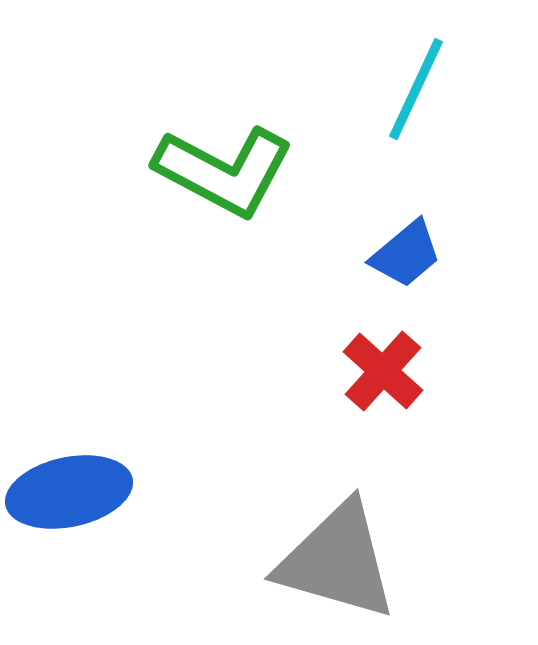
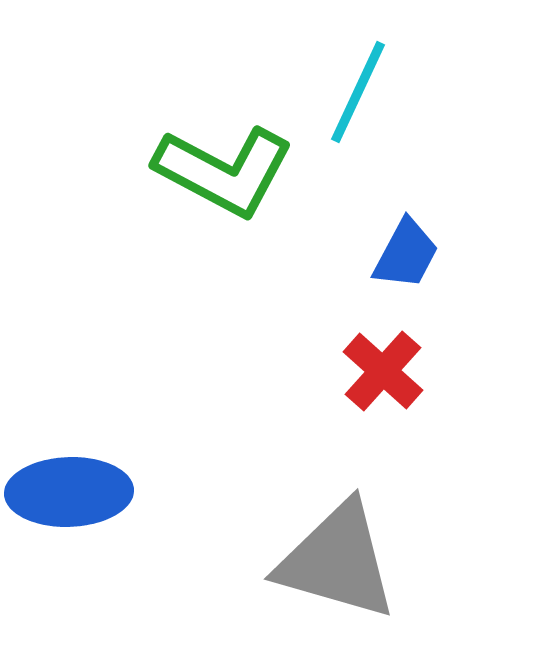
cyan line: moved 58 px left, 3 px down
blue trapezoid: rotated 22 degrees counterclockwise
blue ellipse: rotated 10 degrees clockwise
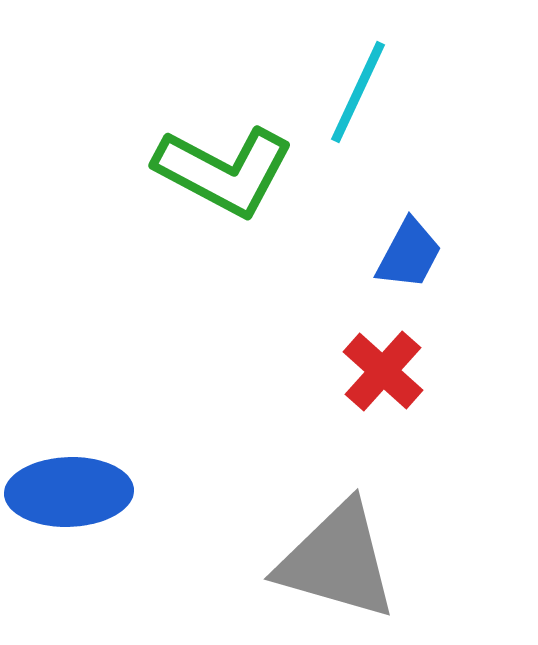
blue trapezoid: moved 3 px right
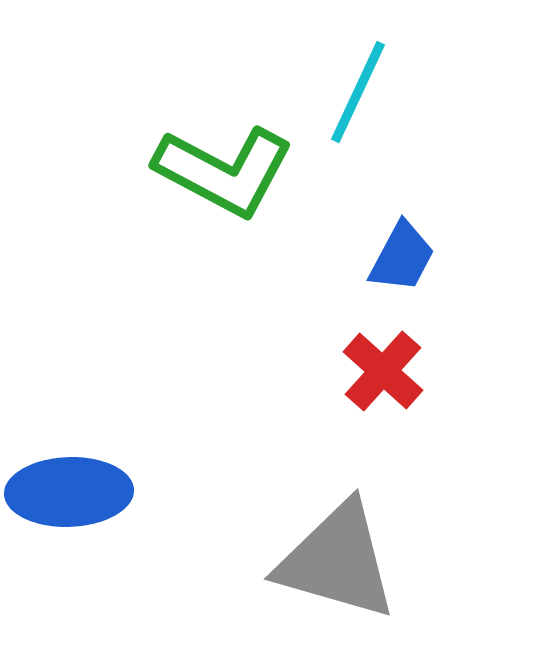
blue trapezoid: moved 7 px left, 3 px down
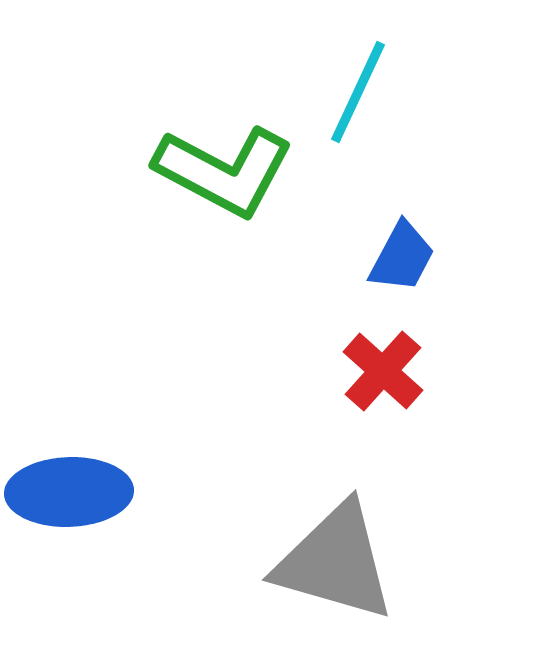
gray triangle: moved 2 px left, 1 px down
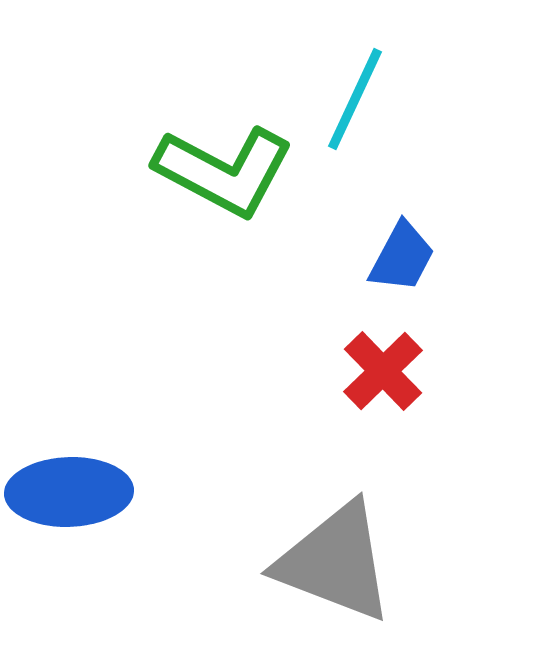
cyan line: moved 3 px left, 7 px down
red cross: rotated 4 degrees clockwise
gray triangle: rotated 5 degrees clockwise
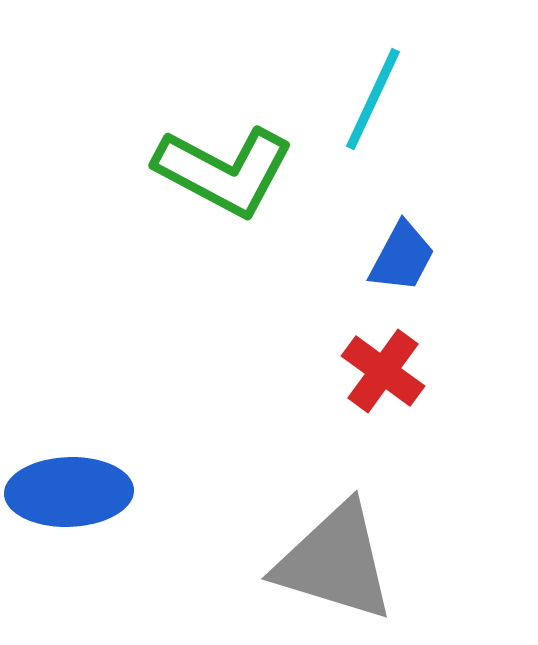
cyan line: moved 18 px right
red cross: rotated 10 degrees counterclockwise
gray triangle: rotated 4 degrees counterclockwise
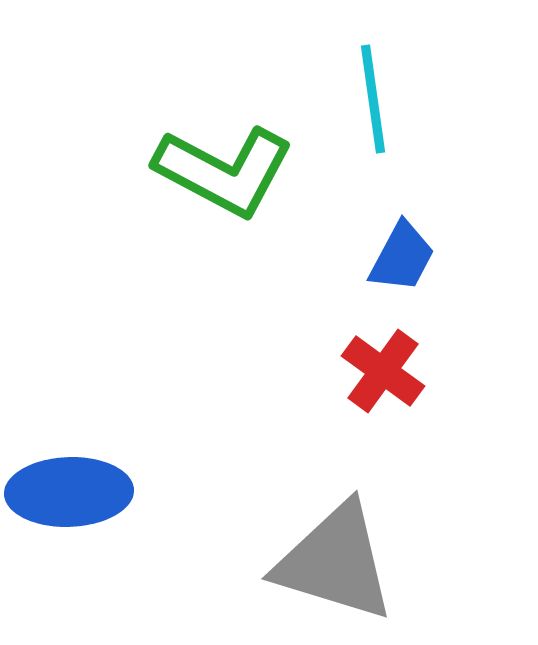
cyan line: rotated 33 degrees counterclockwise
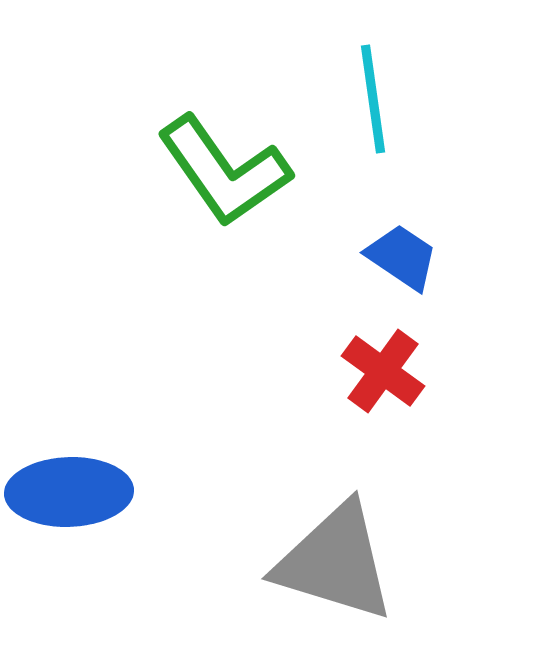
green L-shape: rotated 27 degrees clockwise
blue trapezoid: rotated 84 degrees counterclockwise
